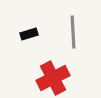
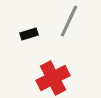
gray line: moved 4 px left, 11 px up; rotated 28 degrees clockwise
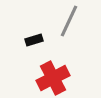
black rectangle: moved 5 px right, 6 px down
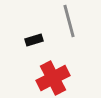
gray line: rotated 40 degrees counterclockwise
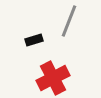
gray line: rotated 36 degrees clockwise
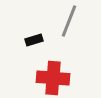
red cross: rotated 32 degrees clockwise
